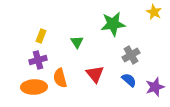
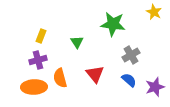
green star: rotated 15 degrees clockwise
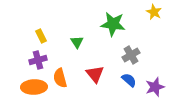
yellow rectangle: rotated 48 degrees counterclockwise
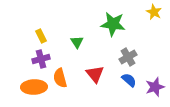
gray cross: moved 3 px left, 2 px down
purple cross: moved 3 px right, 1 px up
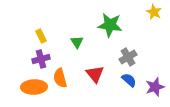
green star: moved 3 px left, 1 px down
